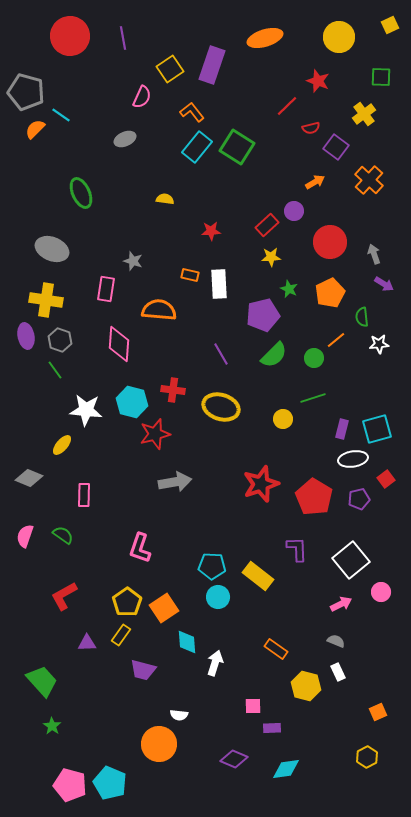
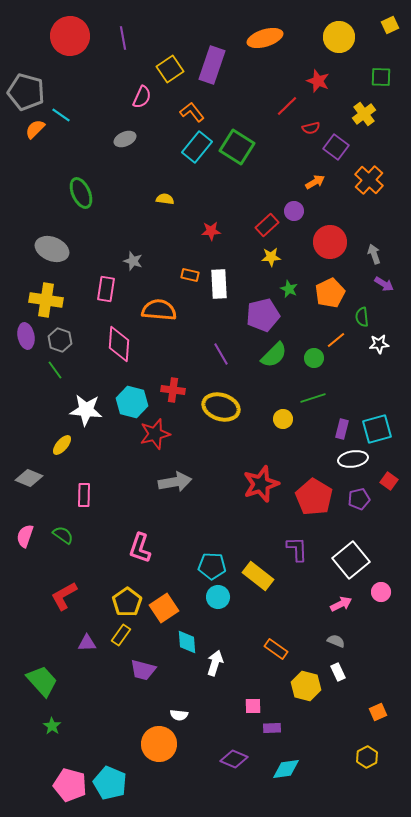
red square at (386, 479): moved 3 px right, 2 px down; rotated 18 degrees counterclockwise
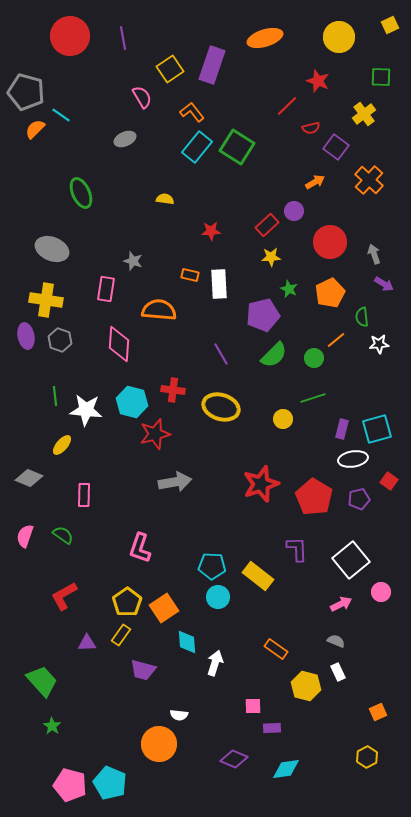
pink semicircle at (142, 97): rotated 55 degrees counterclockwise
green line at (55, 370): moved 26 px down; rotated 30 degrees clockwise
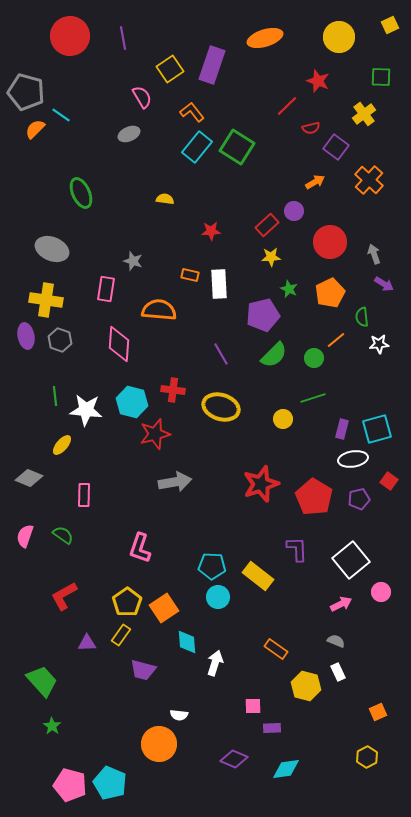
gray ellipse at (125, 139): moved 4 px right, 5 px up
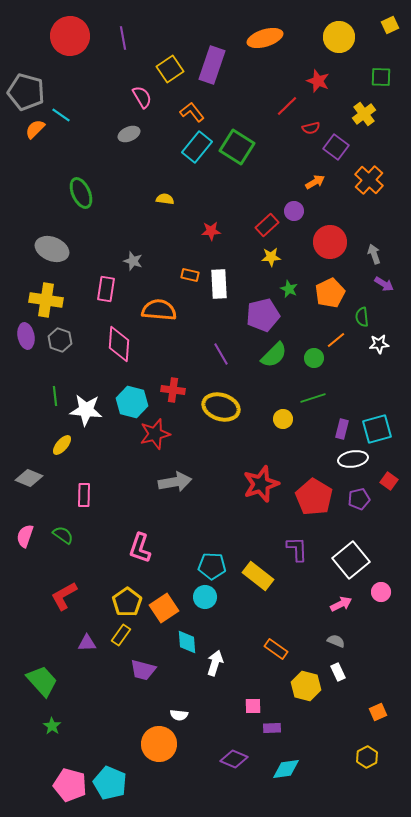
cyan circle at (218, 597): moved 13 px left
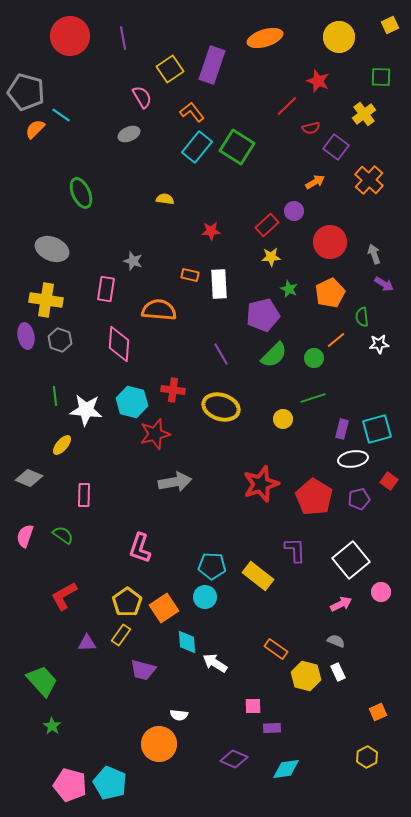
purple L-shape at (297, 549): moved 2 px left, 1 px down
white arrow at (215, 663): rotated 75 degrees counterclockwise
yellow hexagon at (306, 686): moved 10 px up
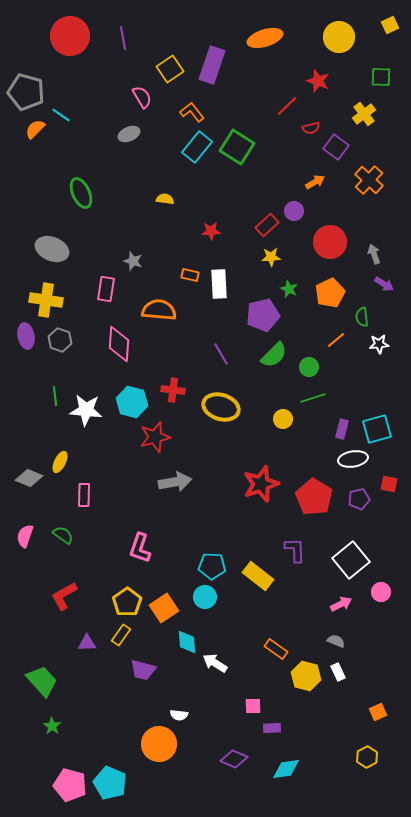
green circle at (314, 358): moved 5 px left, 9 px down
red star at (155, 434): moved 3 px down
yellow ellipse at (62, 445): moved 2 px left, 17 px down; rotated 15 degrees counterclockwise
red square at (389, 481): moved 3 px down; rotated 24 degrees counterclockwise
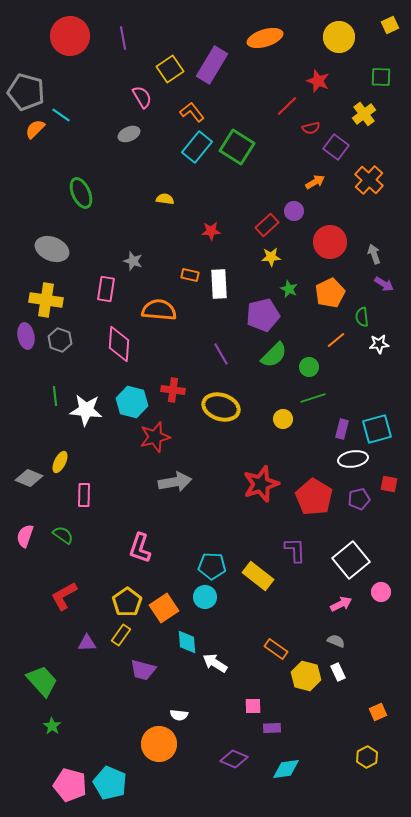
purple rectangle at (212, 65): rotated 12 degrees clockwise
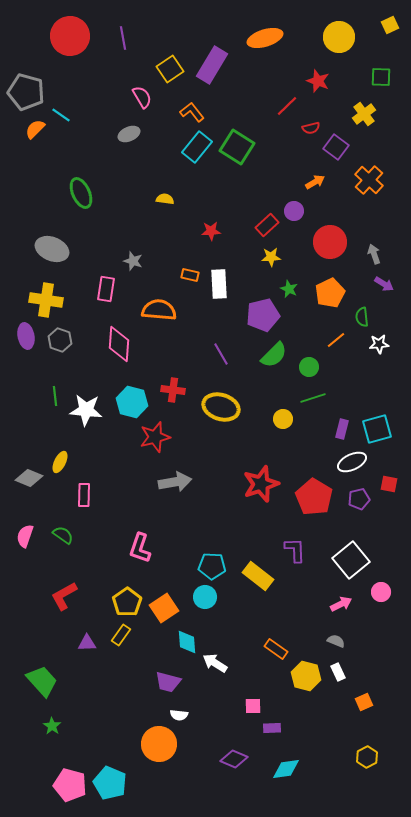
white ellipse at (353, 459): moved 1 px left, 3 px down; rotated 16 degrees counterclockwise
purple trapezoid at (143, 670): moved 25 px right, 12 px down
orange square at (378, 712): moved 14 px left, 10 px up
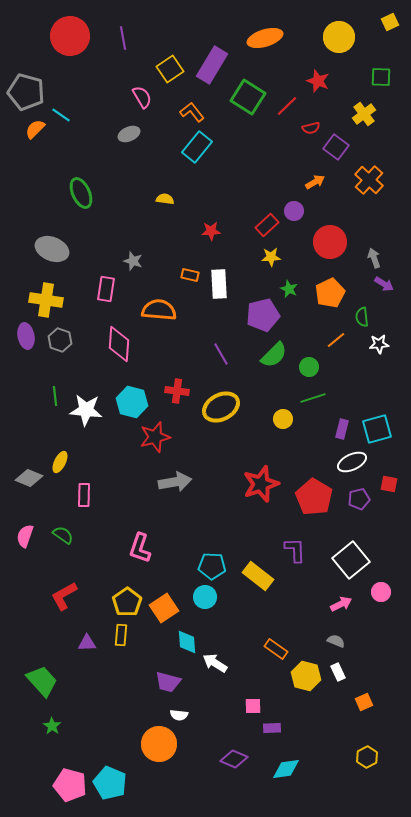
yellow square at (390, 25): moved 3 px up
green square at (237, 147): moved 11 px right, 50 px up
gray arrow at (374, 254): moved 4 px down
red cross at (173, 390): moved 4 px right, 1 px down
yellow ellipse at (221, 407): rotated 45 degrees counterclockwise
yellow rectangle at (121, 635): rotated 30 degrees counterclockwise
